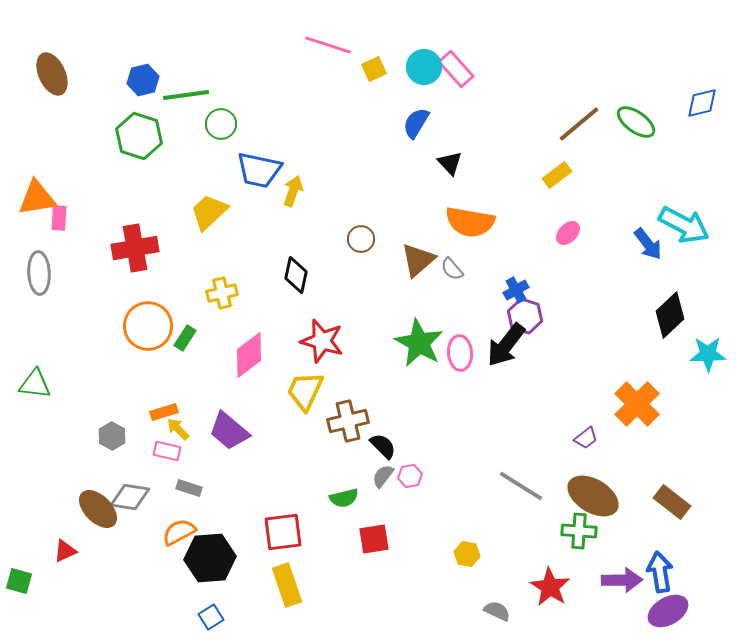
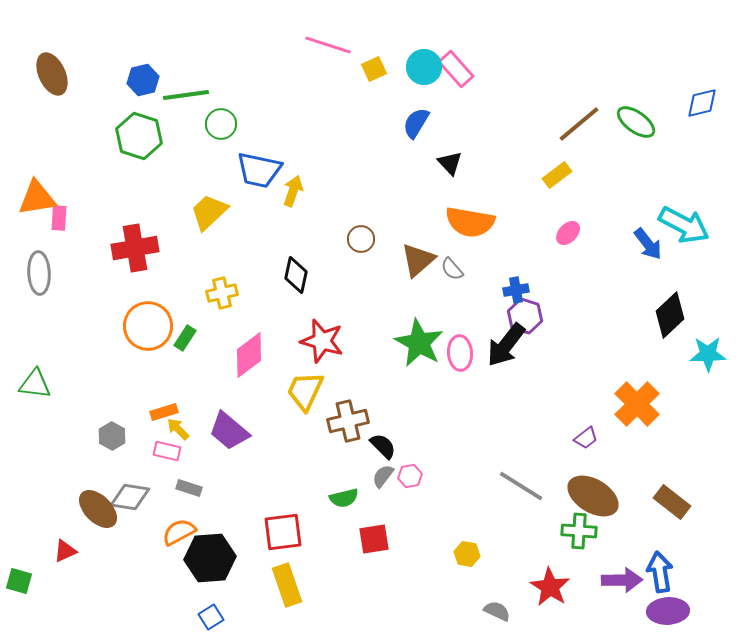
blue cross at (516, 290): rotated 20 degrees clockwise
purple ellipse at (668, 611): rotated 27 degrees clockwise
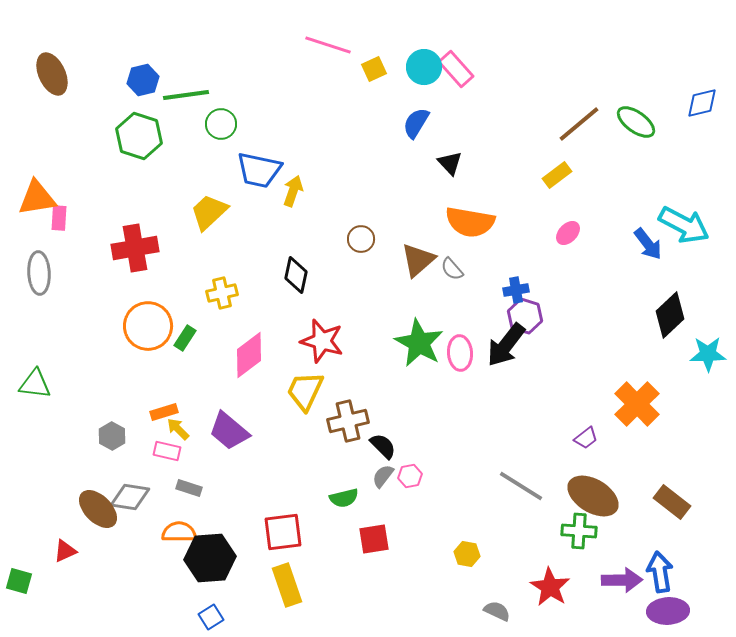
orange semicircle at (179, 532): rotated 28 degrees clockwise
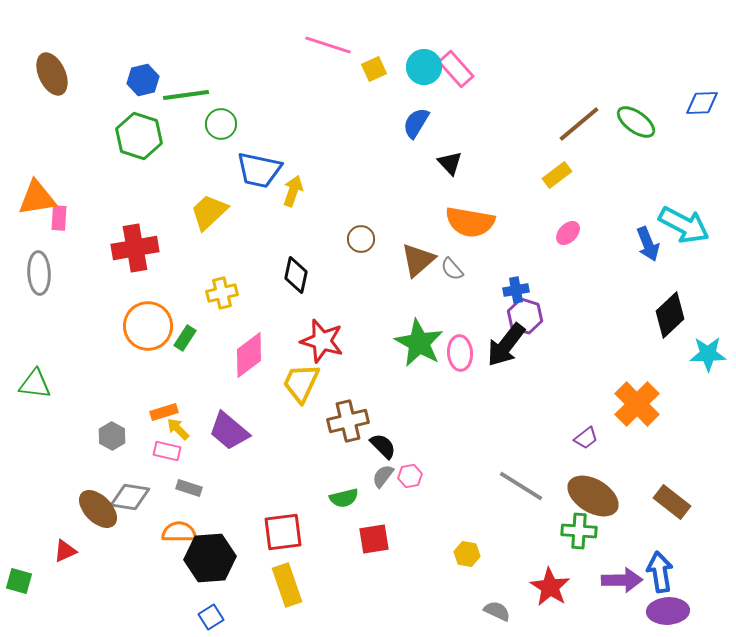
blue diamond at (702, 103): rotated 12 degrees clockwise
blue arrow at (648, 244): rotated 16 degrees clockwise
yellow trapezoid at (305, 391): moved 4 px left, 8 px up
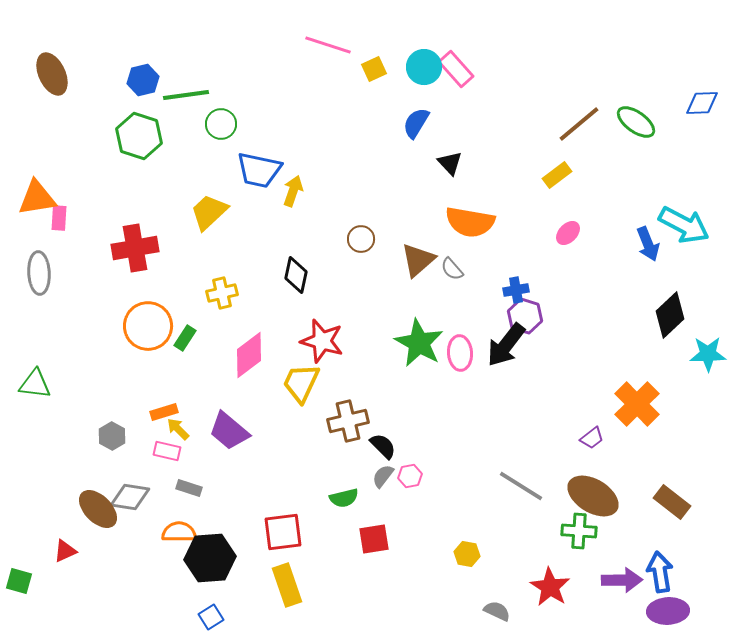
purple trapezoid at (586, 438): moved 6 px right
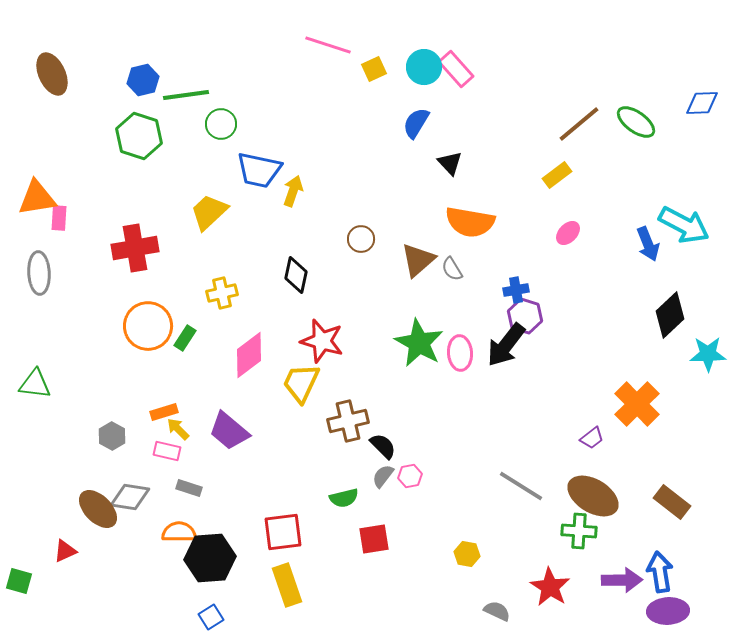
gray semicircle at (452, 269): rotated 10 degrees clockwise
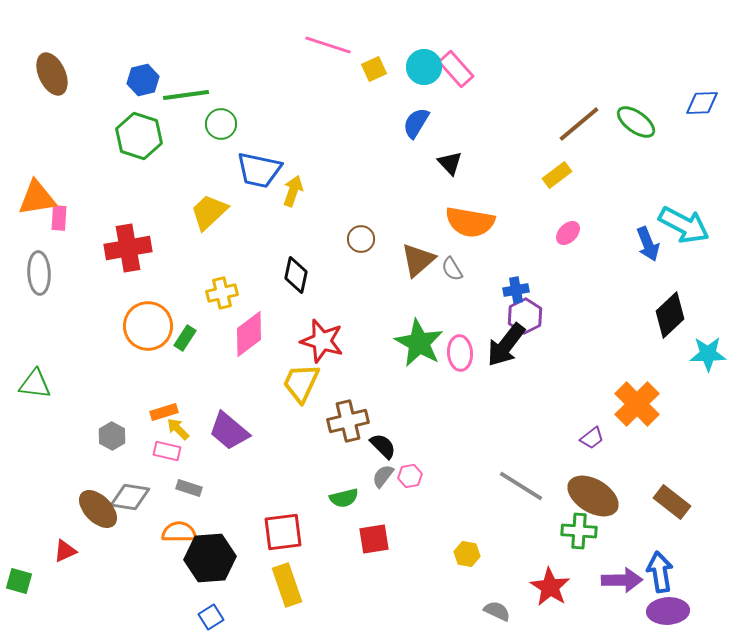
red cross at (135, 248): moved 7 px left
purple hexagon at (525, 316): rotated 16 degrees clockwise
pink diamond at (249, 355): moved 21 px up
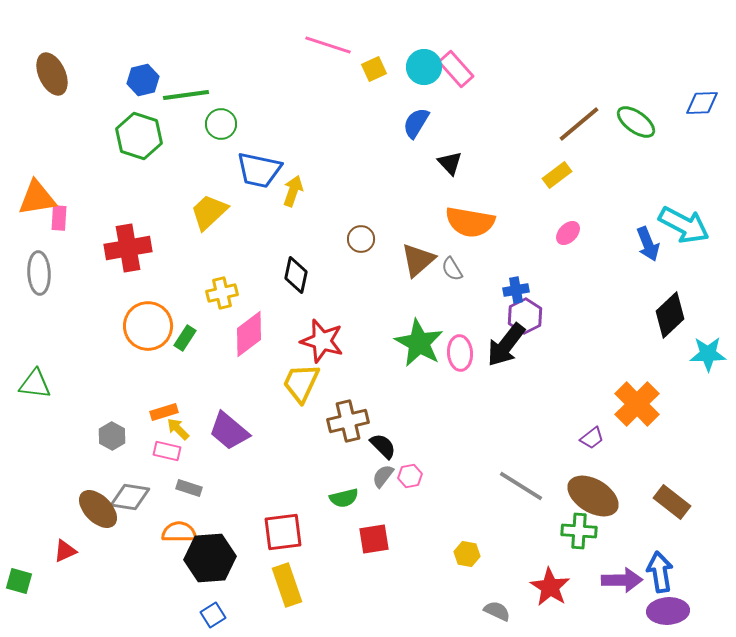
blue square at (211, 617): moved 2 px right, 2 px up
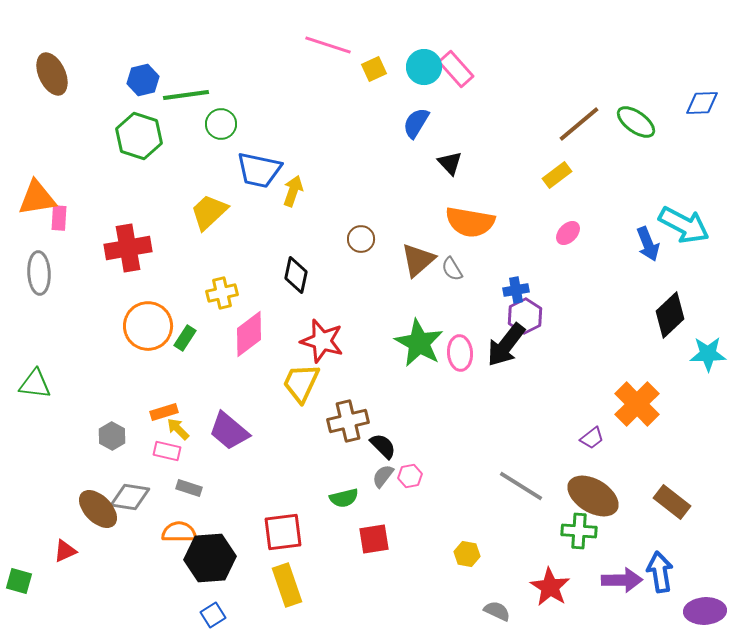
purple ellipse at (668, 611): moved 37 px right
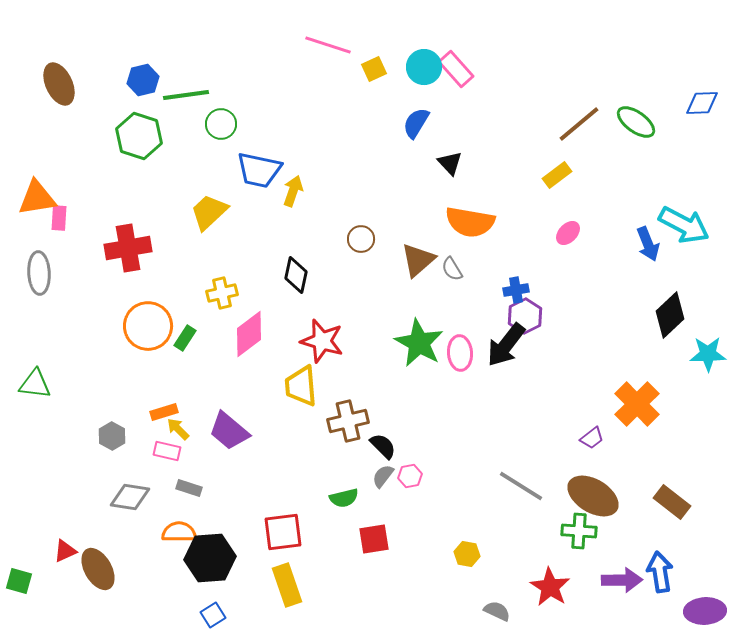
brown ellipse at (52, 74): moved 7 px right, 10 px down
yellow trapezoid at (301, 383): moved 3 px down; rotated 30 degrees counterclockwise
brown ellipse at (98, 509): moved 60 px down; rotated 15 degrees clockwise
